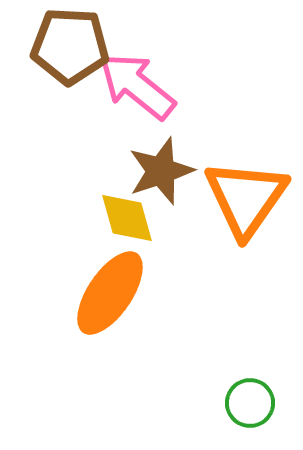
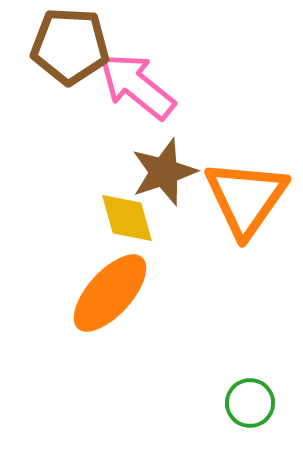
brown star: moved 3 px right, 1 px down
orange ellipse: rotated 8 degrees clockwise
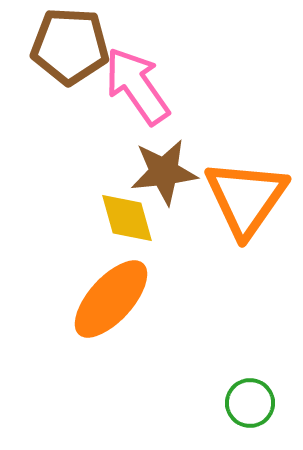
pink arrow: rotated 16 degrees clockwise
brown star: rotated 12 degrees clockwise
orange ellipse: moved 1 px right, 6 px down
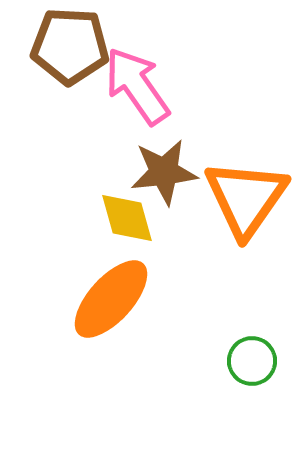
green circle: moved 2 px right, 42 px up
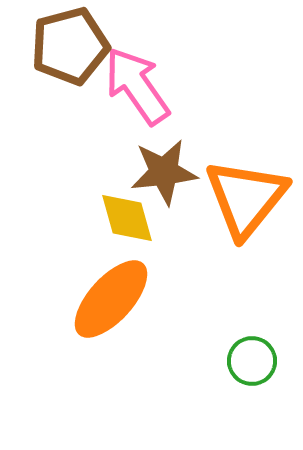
brown pentagon: rotated 18 degrees counterclockwise
orange triangle: rotated 4 degrees clockwise
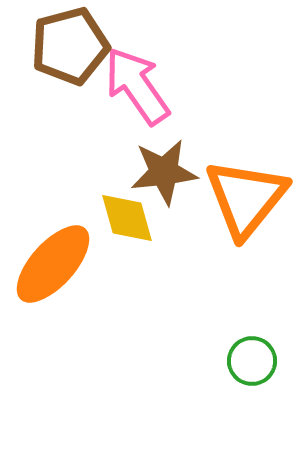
orange ellipse: moved 58 px left, 35 px up
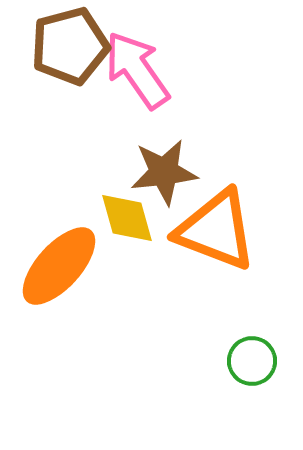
pink arrow: moved 16 px up
orange triangle: moved 30 px left, 32 px down; rotated 48 degrees counterclockwise
orange ellipse: moved 6 px right, 2 px down
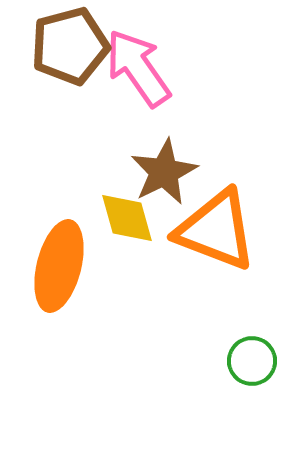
pink arrow: moved 1 px right, 2 px up
brown star: rotated 20 degrees counterclockwise
orange ellipse: rotated 28 degrees counterclockwise
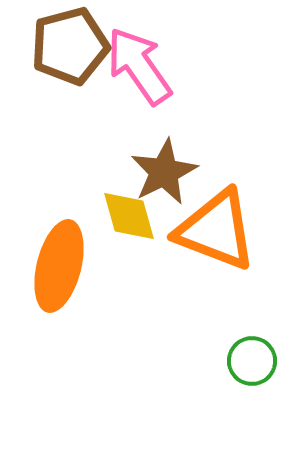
pink arrow: moved 1 px right, 2 px up
yellow diamond: moved 2 px right, 2 px up
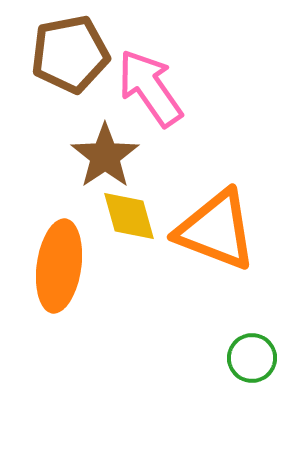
brown pentagon: moved 8 px down; rotated 4 degrees clockwise
pink arrow: moved 11 px right, 22 px down
brown star: moved 59 px left, 16 px up; rotated 8 degrees counterclockwise
orange ellipse: rotated 6 degrees counterclockwise
green circle: moved 3 px up
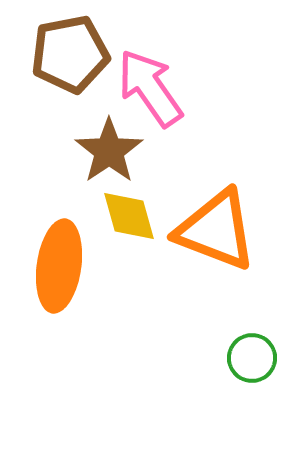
brown star: moved 4 px right, 5 px up
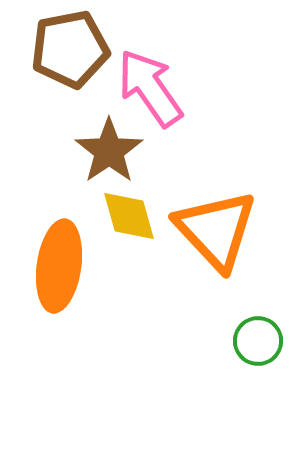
brown pentagon: moved 5 px up
orange triangle: rotated 26 degrees clockwise
green circle: moved 6 px right, 17 px up
